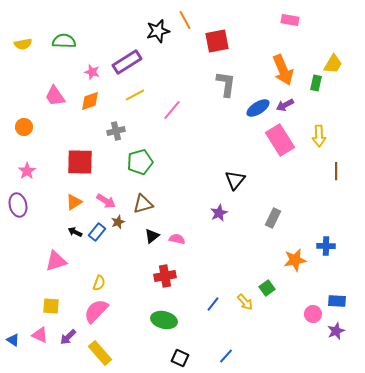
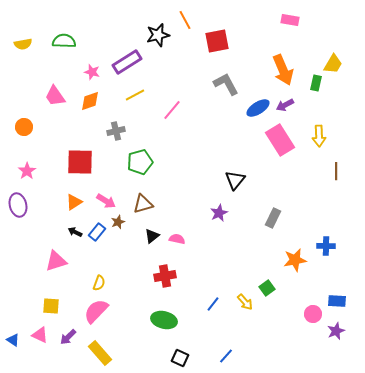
black star at (158, 31): moved 4 px down
gray L-shape at (226, 84): rotated 36 degrees counterclockwise
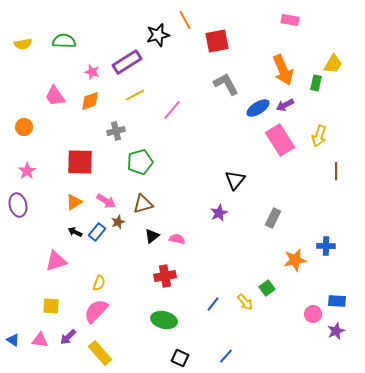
yellow arrow at (319, 136): rotated 20 degrees clockwise
pink triangle at (40, 335): moved 5 px down; rotated 18 degrees counterclockwise
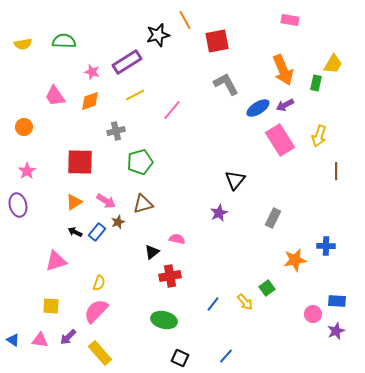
black triangle at (152, 236): moved 16 px down
red cross at (165, 276): moved 5 px right
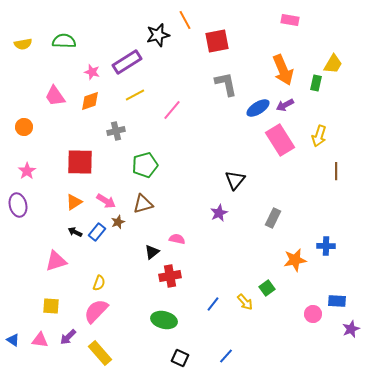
gray L-shape at (226, 84): rotated 16 degrees clockwise
green pentagon at (140, 162): moved 5 px right, 3 px down
purple star at (336, 331): moved 15 px right, 2 px up
